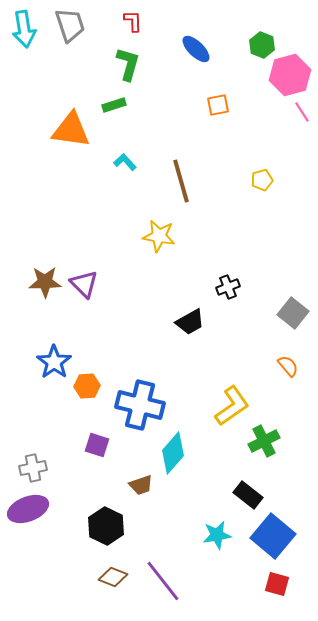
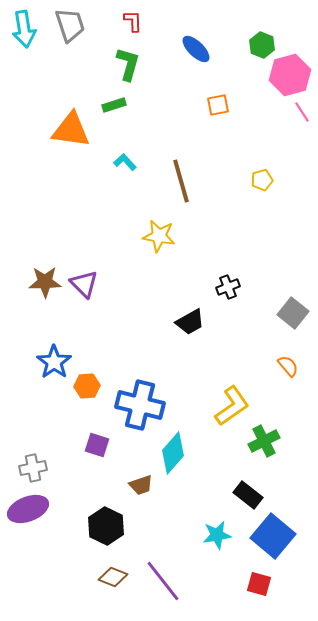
red square: moved 18 px left
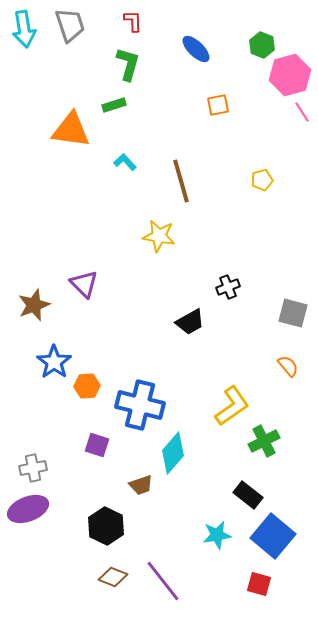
brown star: moved 11 px left, 23 px down; rotated 20 degrees counterclockwise
gray square: rotated 24 degrees counterclockwise
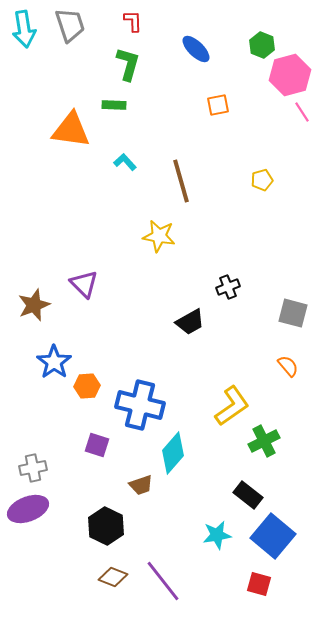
green rectangle: rotated 20 degrees clockwise
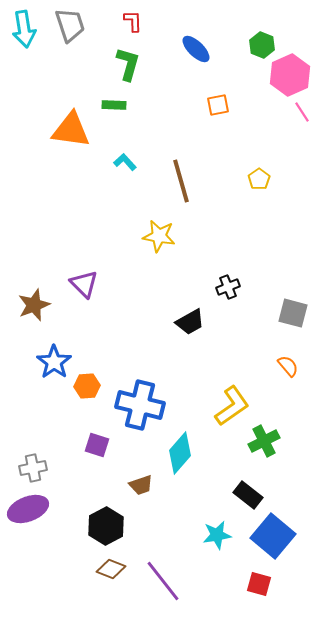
pink hexagon: rotated 9 degrees counterclockwise
yellow pentagon: moved 3 px left, 1 px up; rotated 20 degrees counterclockwise
cyan diamond: moved 7 px right
black hexagon: rotated 6 degrees clockwise
brown diamond: moved 2 px left, 8 px up
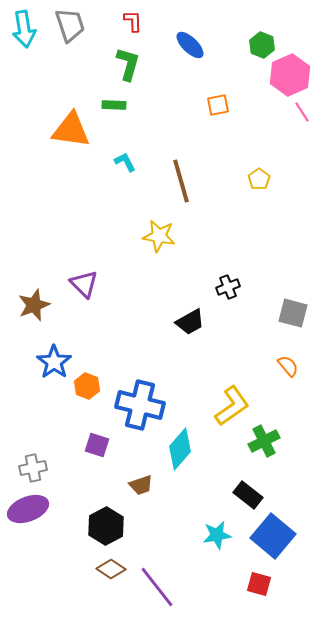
blue ellipse: moved 6 px left, 4 px up
cyan L-shape: rotated 15 degrees clockwise
orange hexagon: rotated 25 degrees clockwise
cyan diamond: moved 4 px up
brown diamond: rotated 12 degrees clockwise
purple line: moved 6 px left, 6 px down
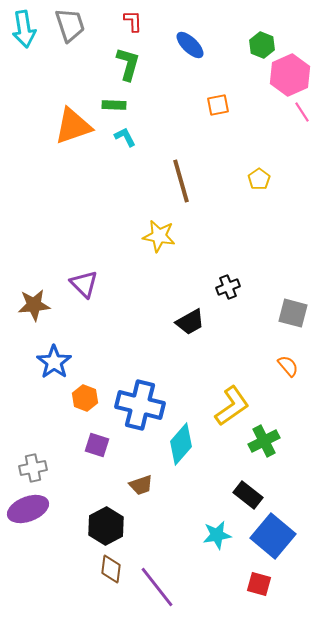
orange triangle: moved 2 px right, 4 px up; rotated 27 degrees counterclockwise
cyan L-shape: moved 25 px up
brown star: rotated 16 degrees clockwise
orange hexagon: moved 2 px left, 12 px down
cyan diamond: moved 1 px right, 5 px up
brown diamond: rotated 64 degrees clockwise
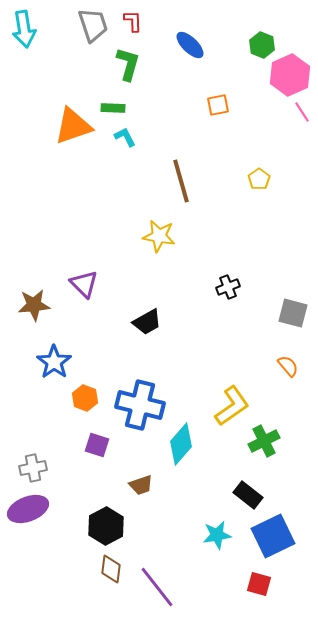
gray trapezoid: moved 23 px right
green rectangle: moved 1 px left, 3 px down
black trapezoid: moved 43 px left
blue square: rotated 24 degrees clockwise
